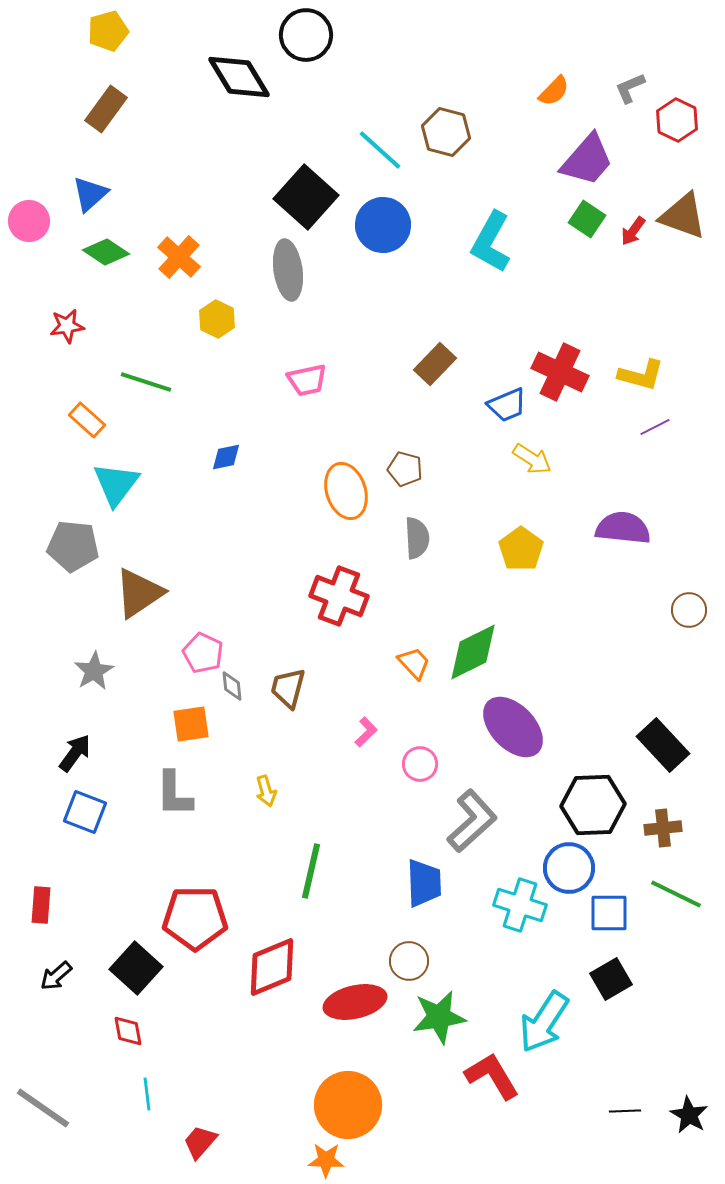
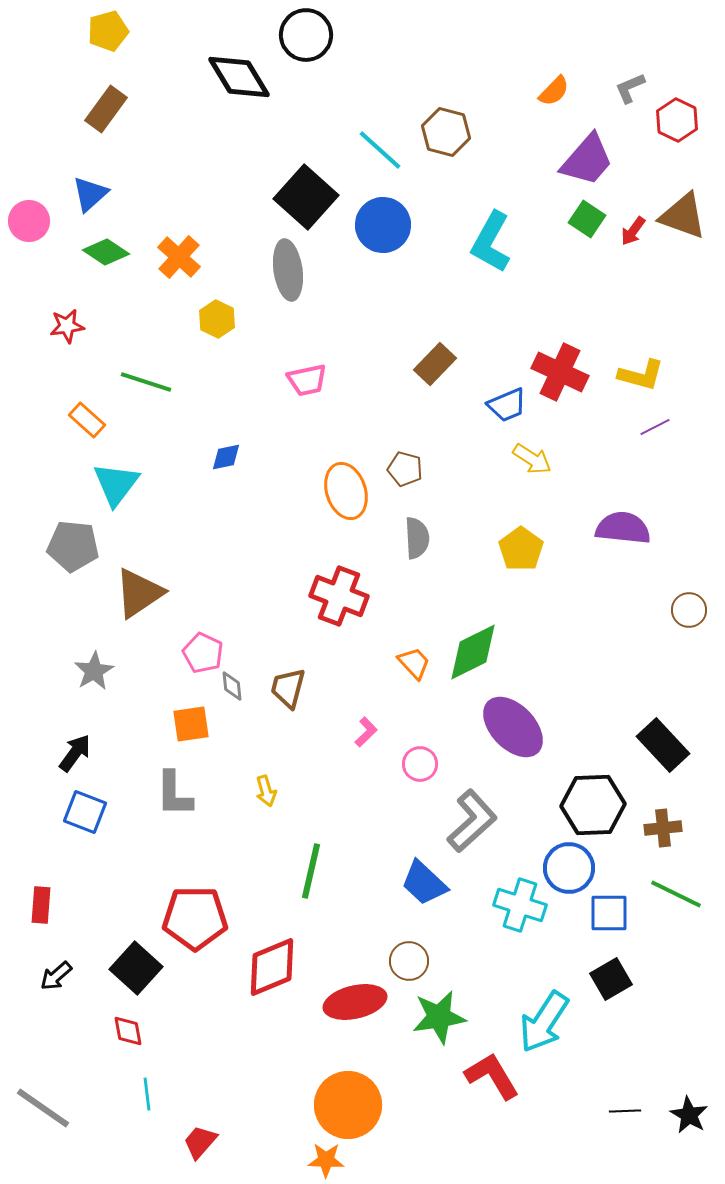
blue trapezoid at (424, 883): rotated 135 degrees clockwise
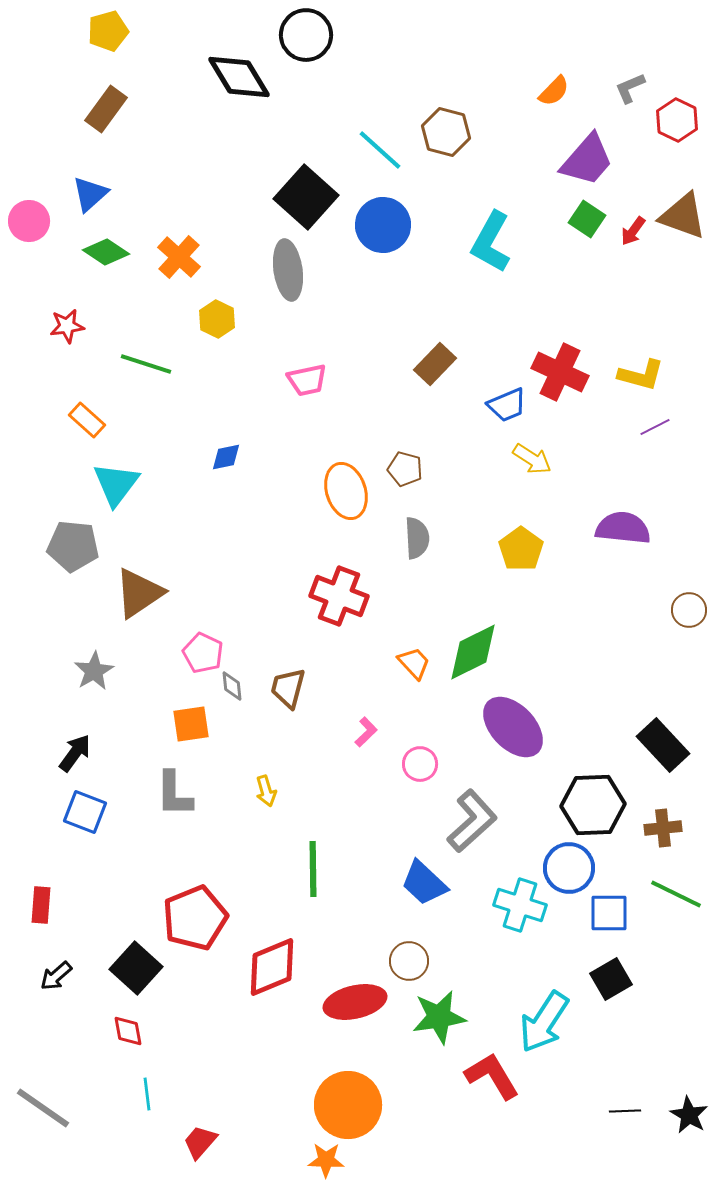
green line at (146, 382): moved 18 px up
green line at (311, 871): moved 2 px right, 2 px up; rotated 14 degrees counterclockwise
red pentagon at (195, 918): rotated 22 degrees counterclockwise
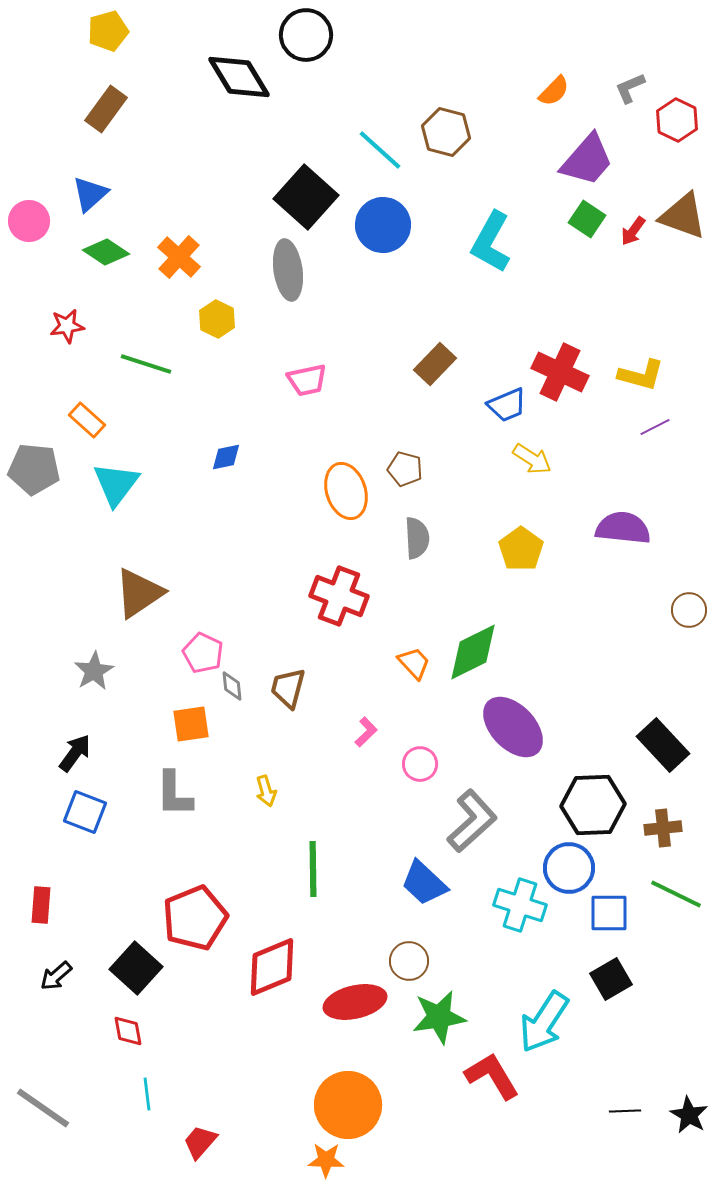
gray pentagon at (73, 546): moved 39 px left, 77 px up
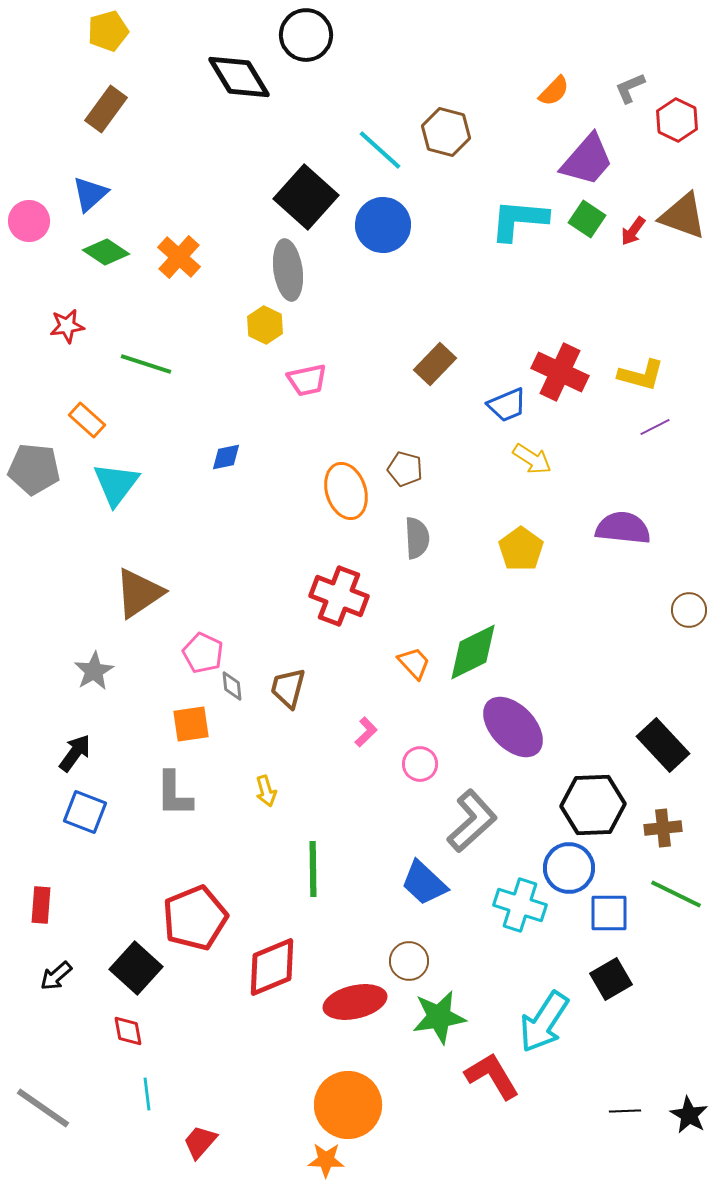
cyan L-shape at (491, 242): moved 28 px right, 22 px up; rotated 66 degrees clockwise
yellow hexagon at (217, 319): moved 48 px right, 6 px down
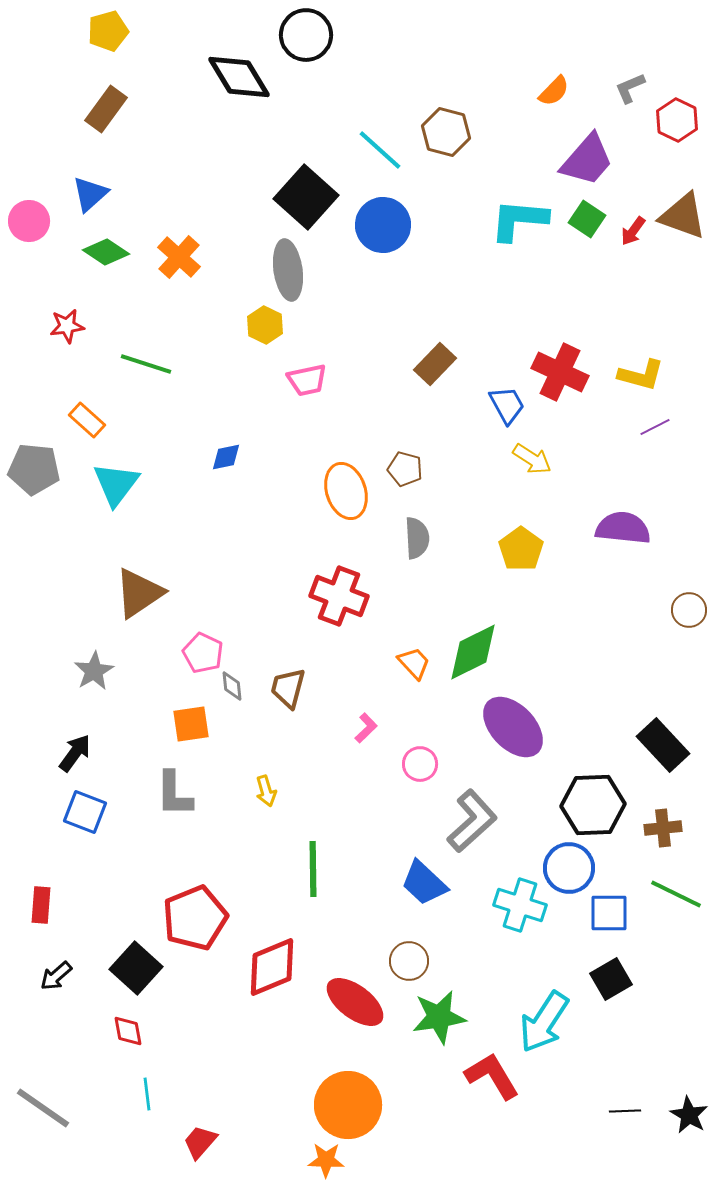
blue trapezoid at (507, 405): rotated 96 degrees counterclockwise
pink L-shape at (366, 732): moved 4 px up
red ellipse at (355, 1002): rotated 50 degrees clockwise
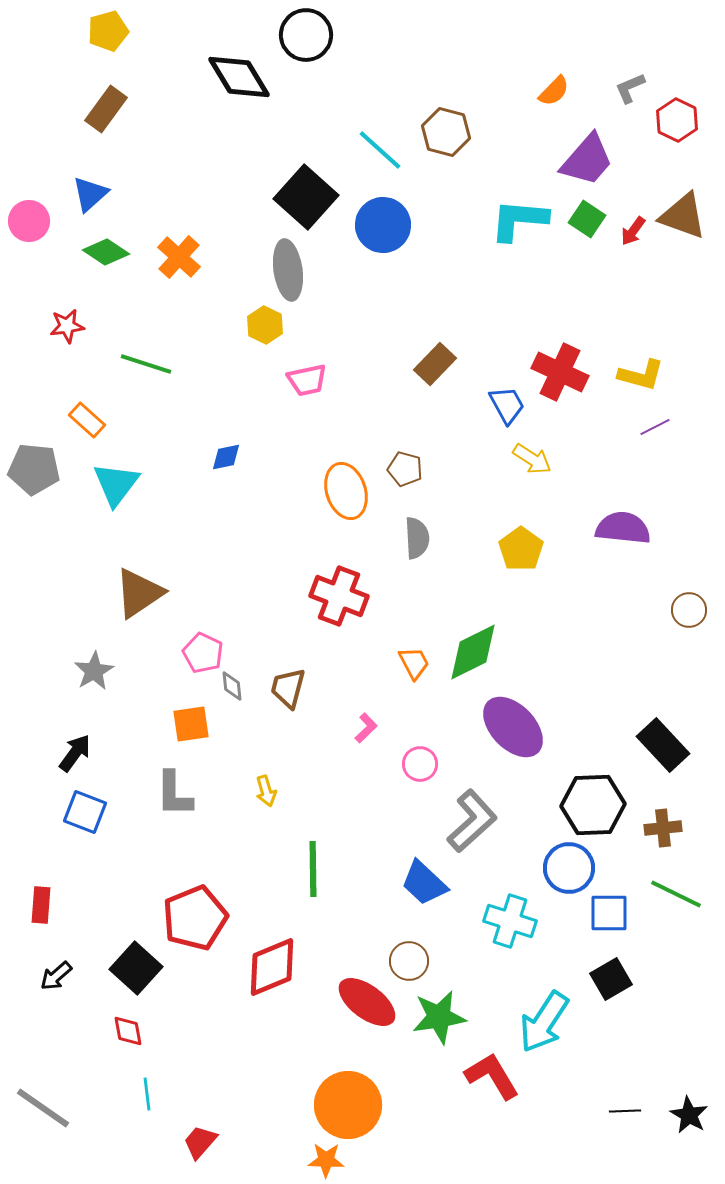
orange trapezoid at (414, 663): rotated 15 degrees clockwise
cyan cross at (520, 905): moved 10 px left, 16 px down
red ellipse at (355, 1002): moved 12 px right
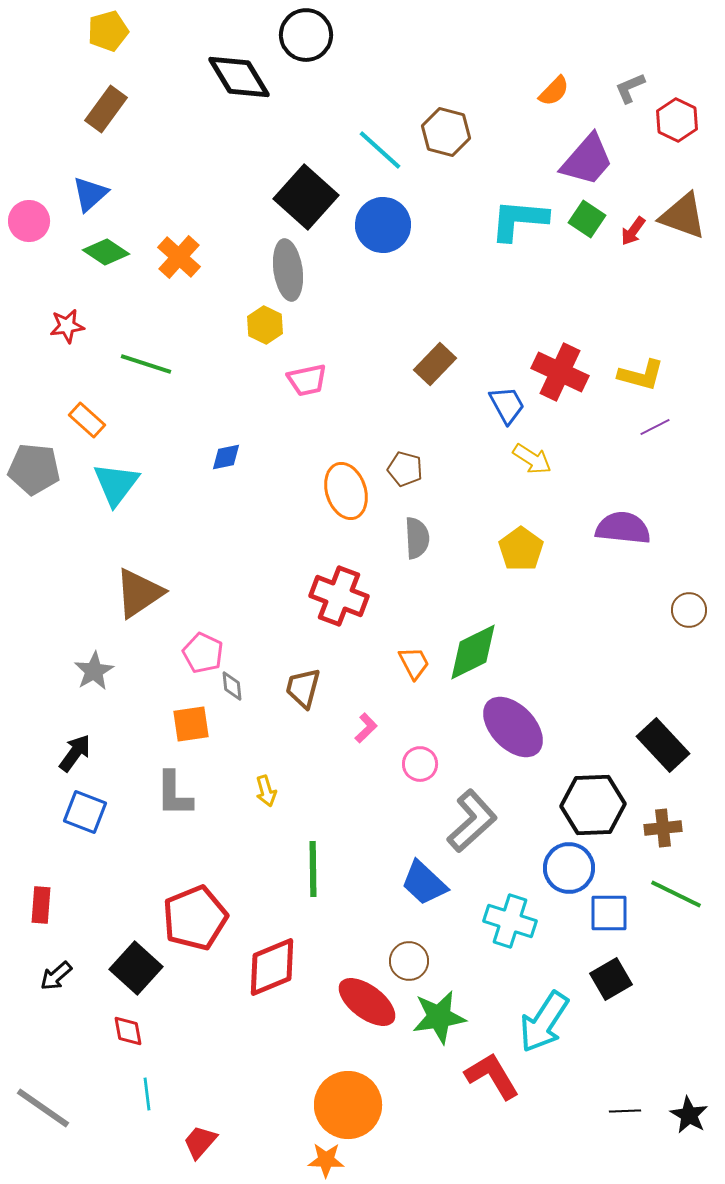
brown trapezoid at (288, 688): moved 15 px right
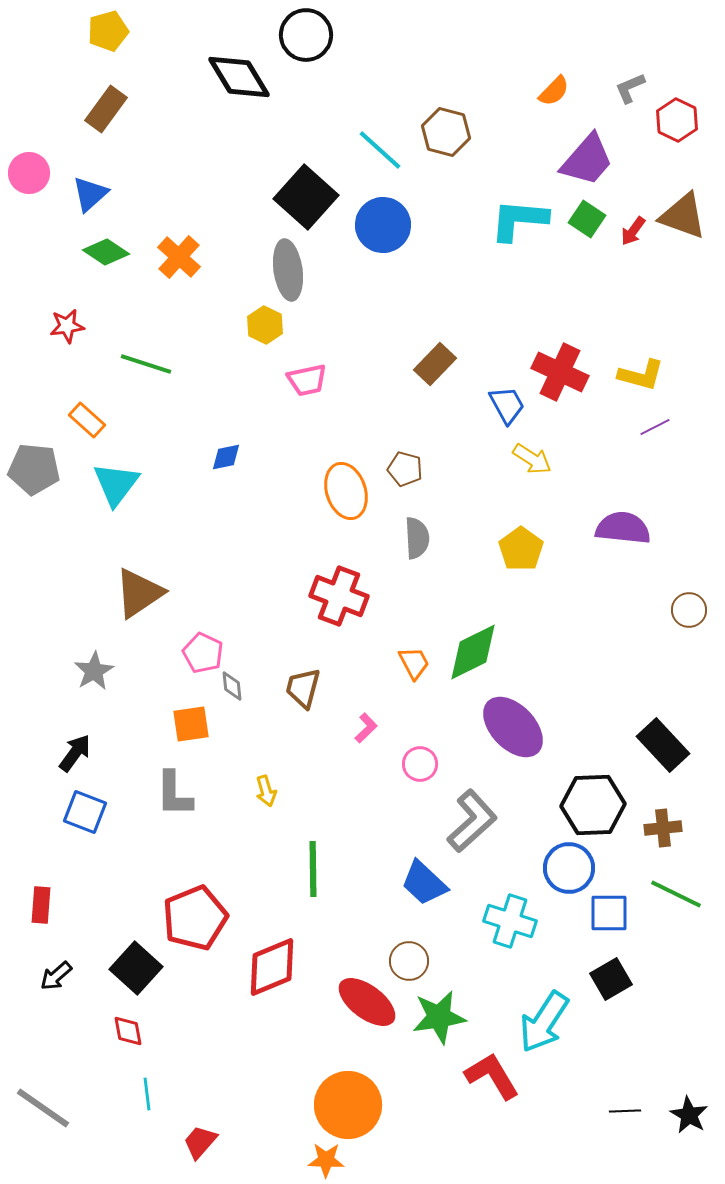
pink circle at (29, 221): moved 48 px up
